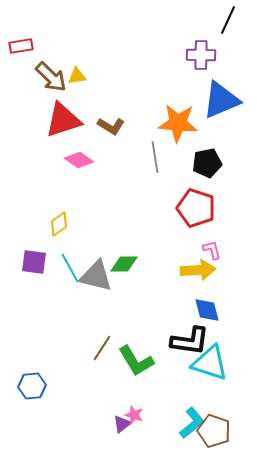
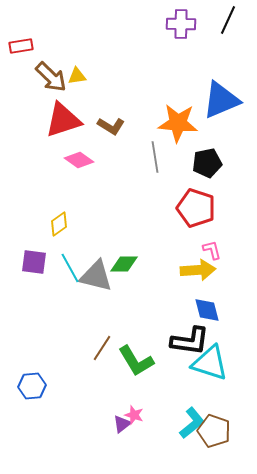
purple cross: moved 20 px left, 31 px up
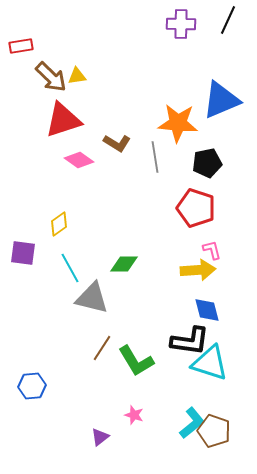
brown L-shape: moved 6 px right, 17 px down
purple square: moved 11 px left, 9 px up
gray triangle: moved 4 px left, 22 px down
purple triangle: moved 22 px left, 13 px down
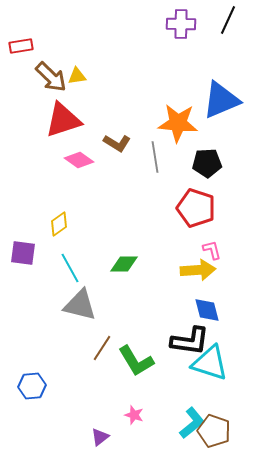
black pentagon: rotated 8 degrees clockwise
gray triangle: moved 12 px left, 7 px down
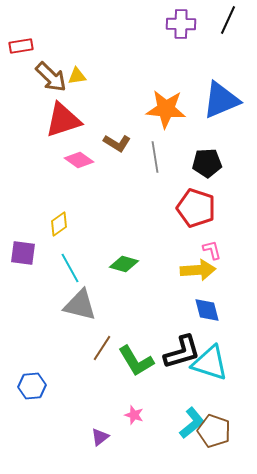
orange star: moved 12 px left, 14 px up
green diamond: rotated 16 degrees clockwise
black L-shape: moved 8 px left, 11 px down; rotated 24 degrees counterclockwise
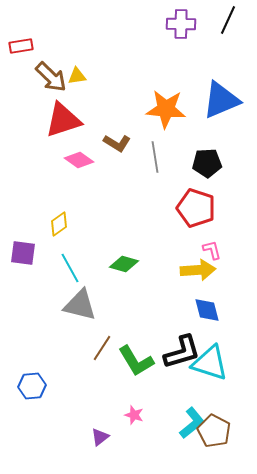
brown pentagon: rotated 8 degrees clockwise
